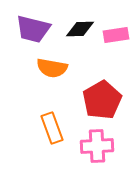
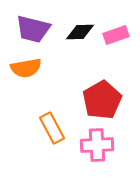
black diamond: moved 3 px down
pink rectangle: rotated 10 degrees counterclockwise
orange semicircle: moved 26 px left; rotated 20 degrees counterclockwise
orange rectangle: rotated 8 degrees counterclockwise
pink cross: moved 1 px up
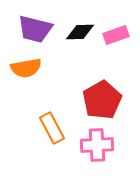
purple trapezoid: moved 2 px right
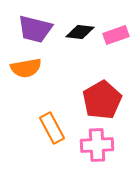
black diamond: rotated 8 degrees clockwise
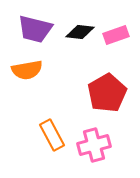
orange semicircle: moved 1 px right, 2 px down
red pentagon: moved 5 px right, 7 px up
orange rectangle: moved 7 px down
pink cross: moved 3 px left; rotated 12 degrees counterclockwise
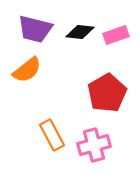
orange semicircle: rotated 28 degrees counterclockwise
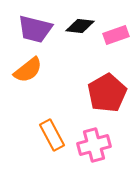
black diamond: moved 6 px up
orange semicircle: moved 1 px right
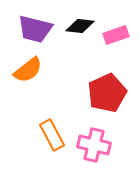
red pentagon: rotated 6 degrees clockwise
pink cross: rotated 28 degrees clockwise
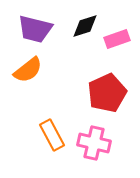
black diamond: moved 5 px right; rotated 24 degrees counterclockwise
pink rectangle: moved 1 px right, 4 px down
pink cross: moved 2 px up
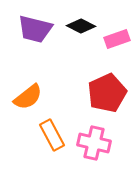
black diamond: moved 4 px left; rotated 44 degrees clockwise
orange semicircle: moved 27 px down
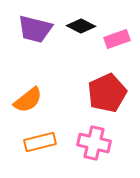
orange semicircle: moved 3 px down
orange rectangle: moved 12 px left, 7 px down; rotated 76 degrees counterclockwise
